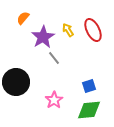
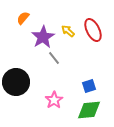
yellow arrow: moved 1 px down; rotated 16 degrees counterclockwise
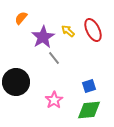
orange semicircle: moved 2 px left
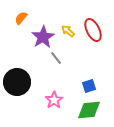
gray line: moved 2 px right
black circle: moved 1 px right
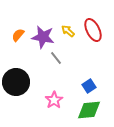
orange semicircle: moved 3 px left, 17 px down
purple star: rotated 30 degrees counterclockwise
black circle: moved 1 px left
blue square: rotated 16 degrees counterclockwise
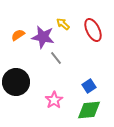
yellow arrow: moved 5 px left, 7 px up
orange semicircle: rotated 16 degrees clockwise
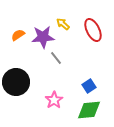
purple star: rotated 15 degrees counterclockwise
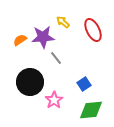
yellow arrow: moved 2 px up
orange semicircle: moved 2 px right, 5 px down
black circle: moved 14 px right
blue square: moved 5 px left, 2 px up
green diamond: moved 2 px right
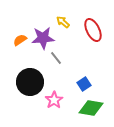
purple star: moved 1 px down
green diamond: moved 2 px up; rotated 15 degrees clockwise
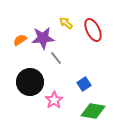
yellow arrow: moved 3 px right, 1 px down
green diamond: moved 2 px right, 3 px down
